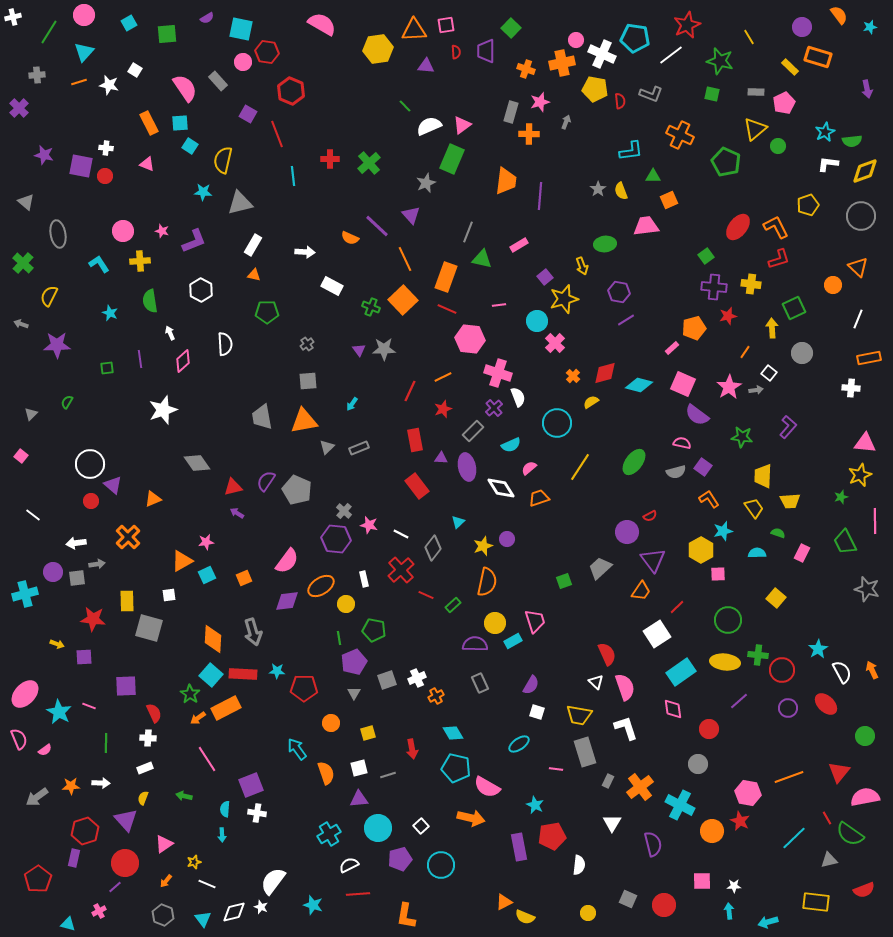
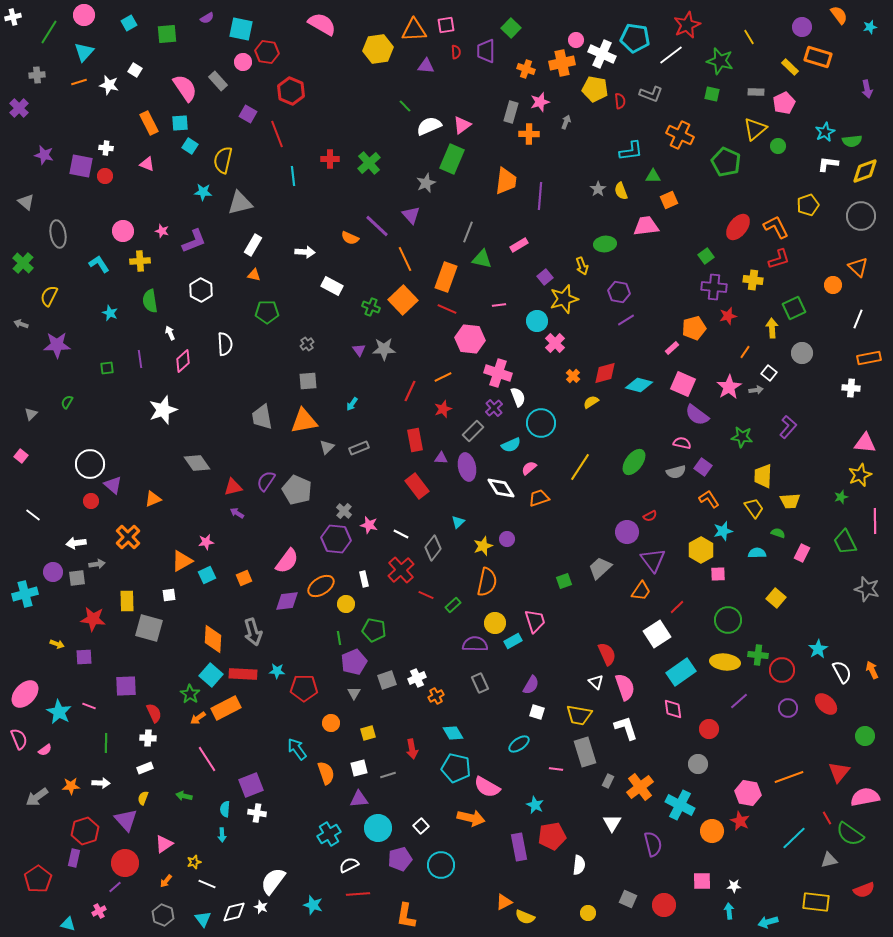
yellow cross at (751, 284): moved 2 px right, 4 px up
cyan circle at (557, 423): moved 16 px left
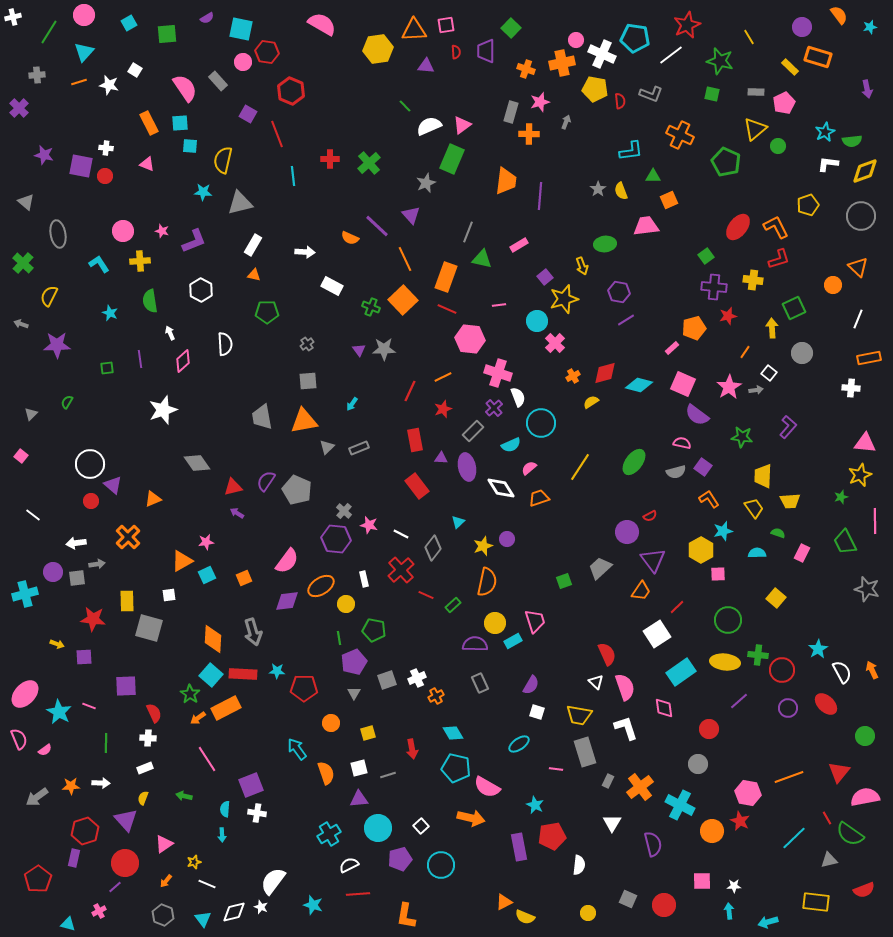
cyan square at (190, 146): rotated 28 degrees counterclockwise
orange cross at (573, 376): rotated 16 degrees clockwise
pink diamond at (673, 709): moved 9 px left, 1 px up
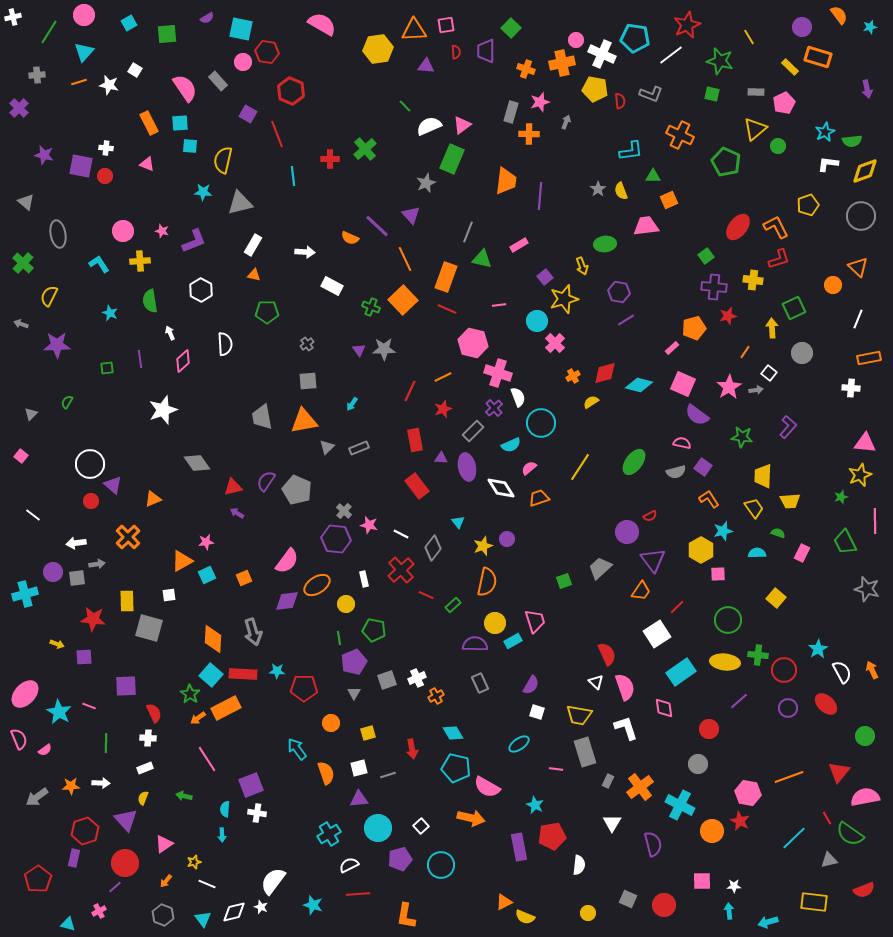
green cross at (369, 163): moved 4 px left, 14 px up
pink hexagon at (470, 339): moved 3 px right, 4 px down; rotated 8 degrees clockwise
cyan triangle at (458, 522): rotated 24 degrees counterclockwise
orange ellipse at (321, 586): moved 4 px left, 1 px up
red circle at (782, 670): moved 2 px right
yellow rectangle at (816, 902): moved 2 px left
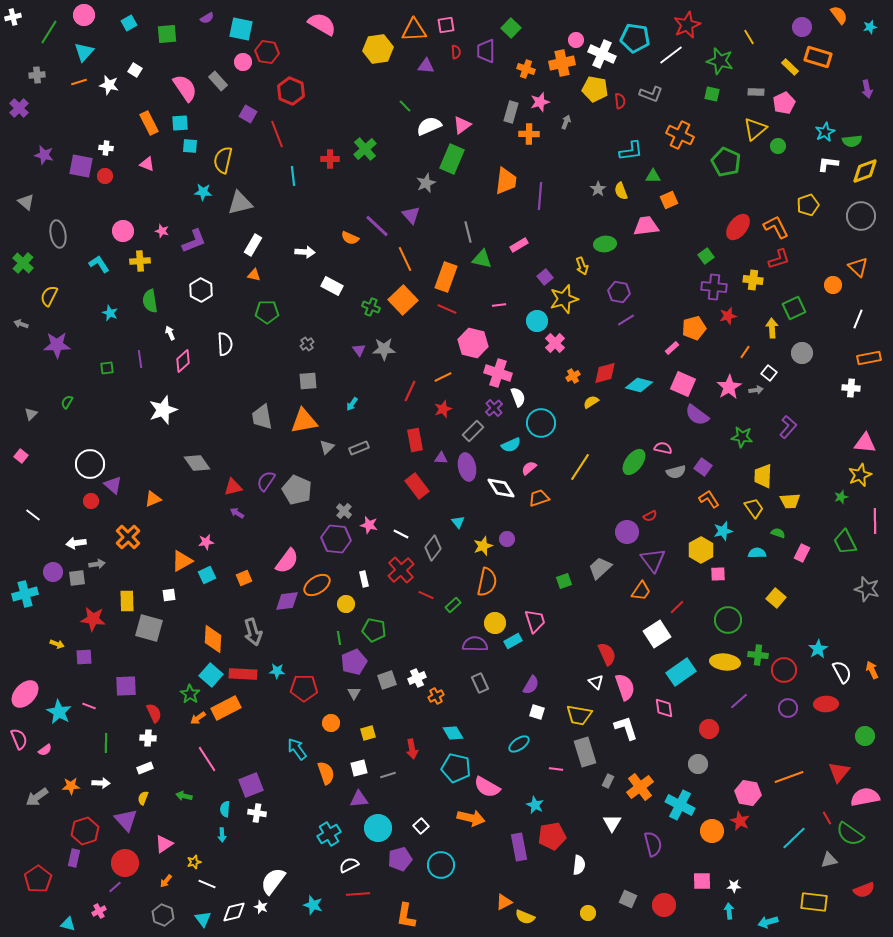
gray line at (468, 232): rotated 35 degrees counterclockwise
pink semicircle at (682, 443): moved 19 px left, 5 px down
red ellipse at (826, 704): rotated 45 degrees counterclockwise
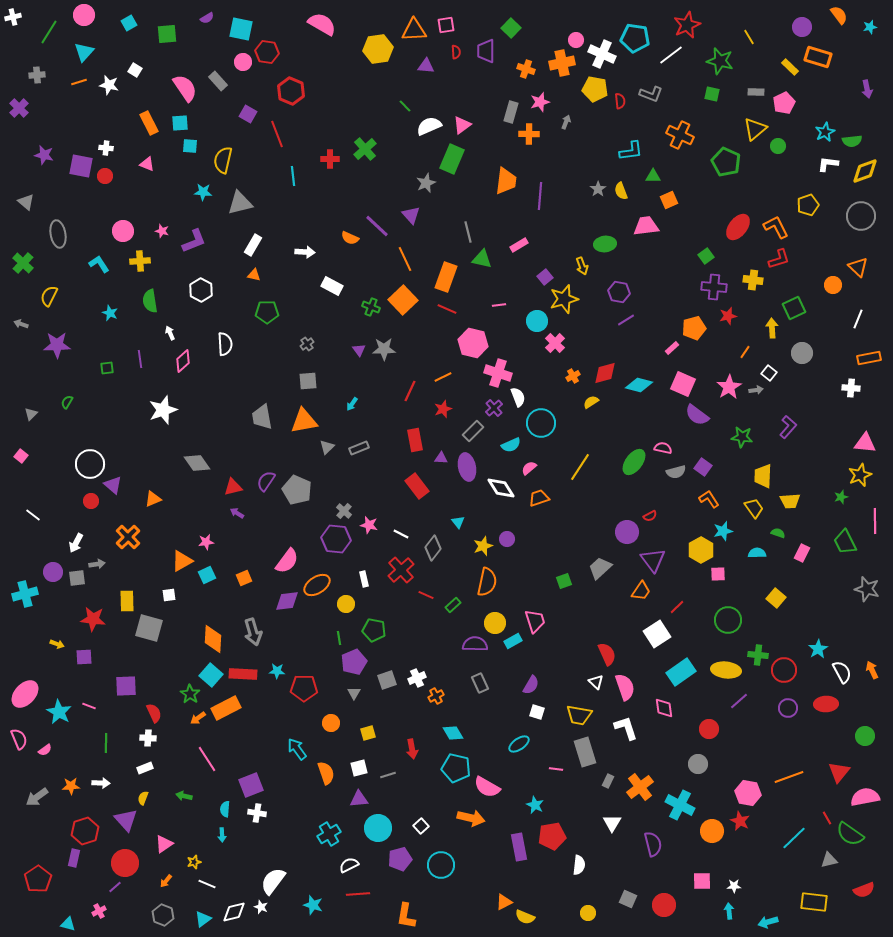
white arrow at (76, 543): rotated 54 degrees counterclockwise
yellow ellipse at (725, 662): moved 1 px right, 8 px down
cyan triangle at (203, 919): rotated 30 degrees clockwise
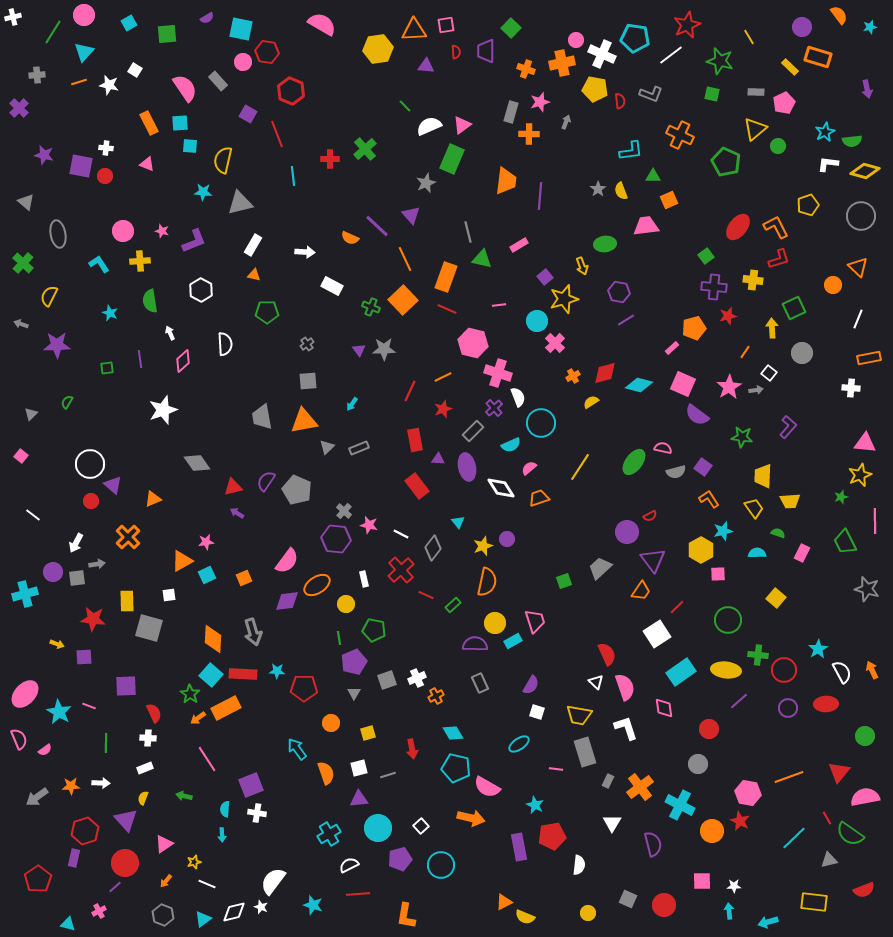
green line at (49, 32): moved 4 px right
yellow diamond at (865, 171): rotated 36 degrees clockwise
purple triangle at (441, 458): moved 3 px left, 1 px down
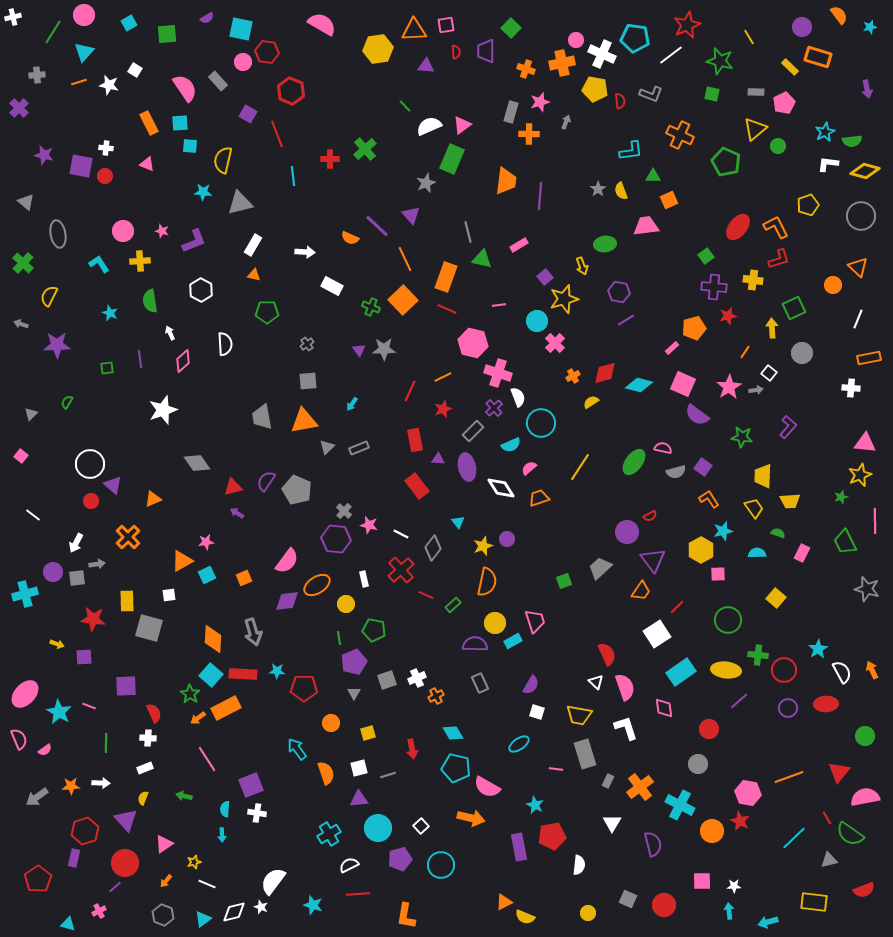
gray rectangle at (585, 752): moved 2 px down
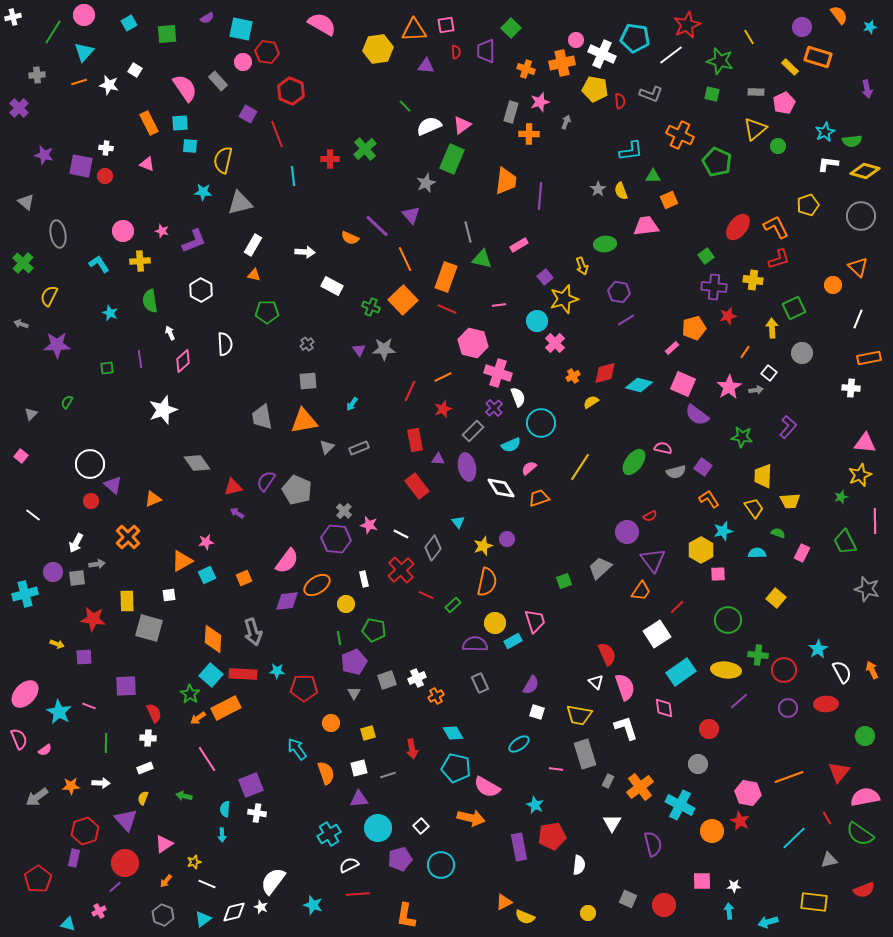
green pentagon at (726, 162): moved 9 px left
green semicircle at (850, 834): moved 10 px right
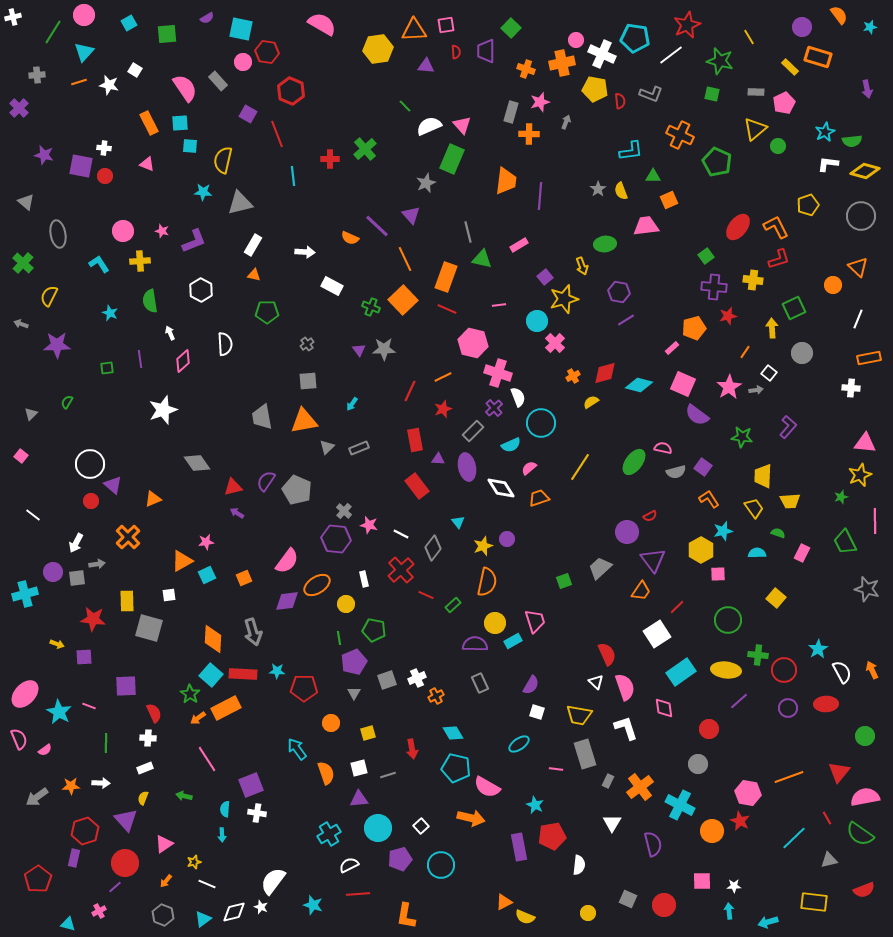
pink triangle at (462, 125): rotated 36 degrees counterclockwise
white cross at (106, 148): moved 2 px left
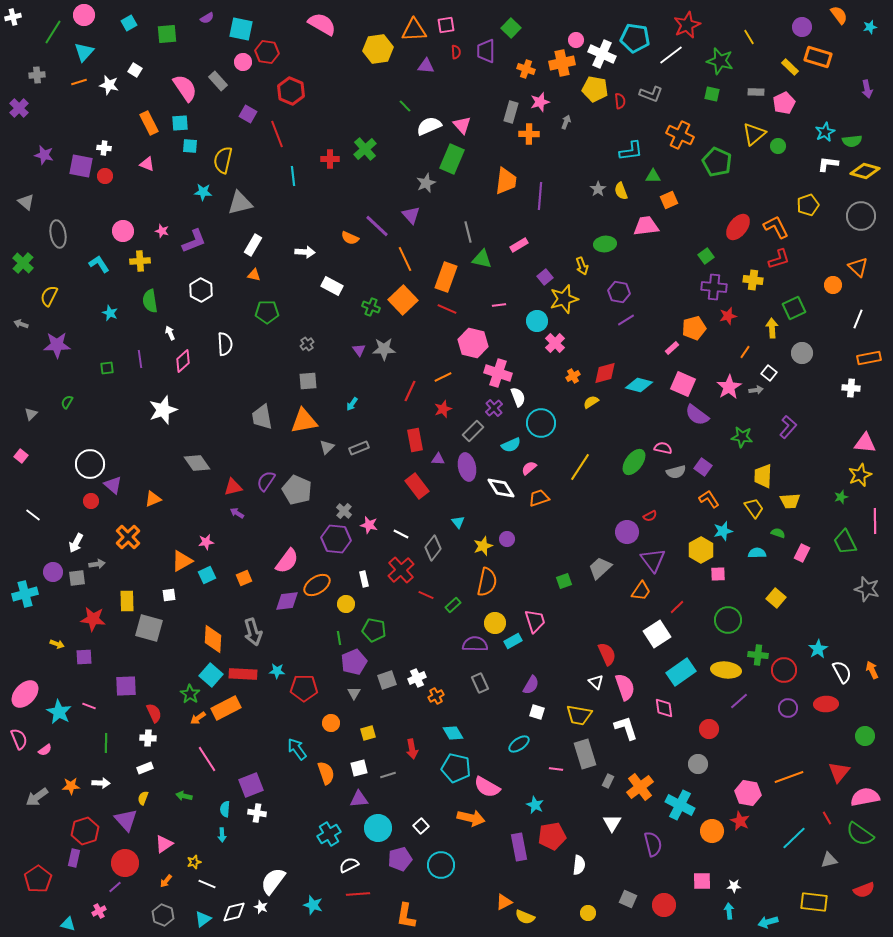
yellow triangle at (755, 129): moved 1 px left, 5 px down
